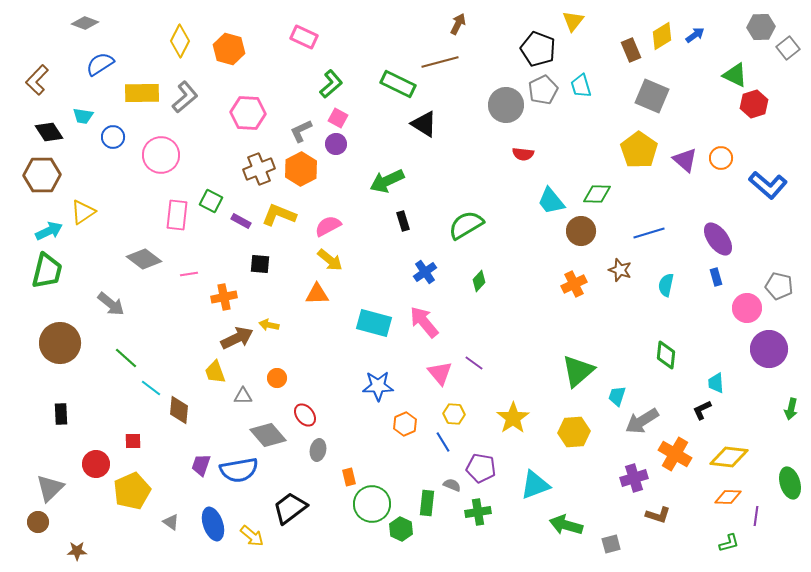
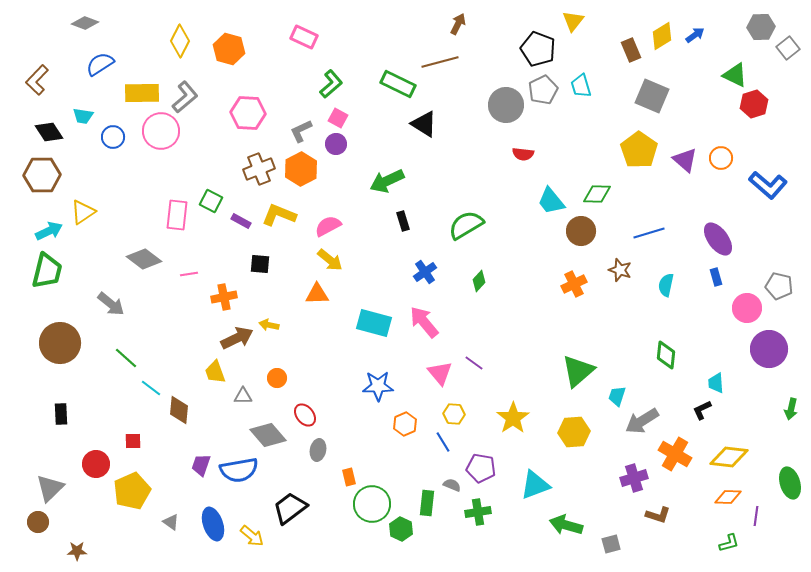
pink circle at (161, 155): moved 24 px up
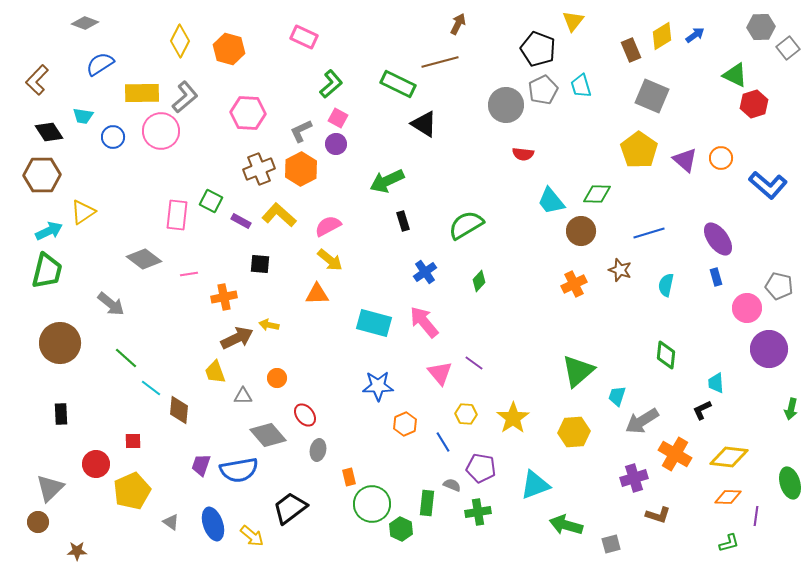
yellow L-shape at (279, 215): rotated 20 degrees clockwise
yellow hexagon at (454, 414): moved 12 px right
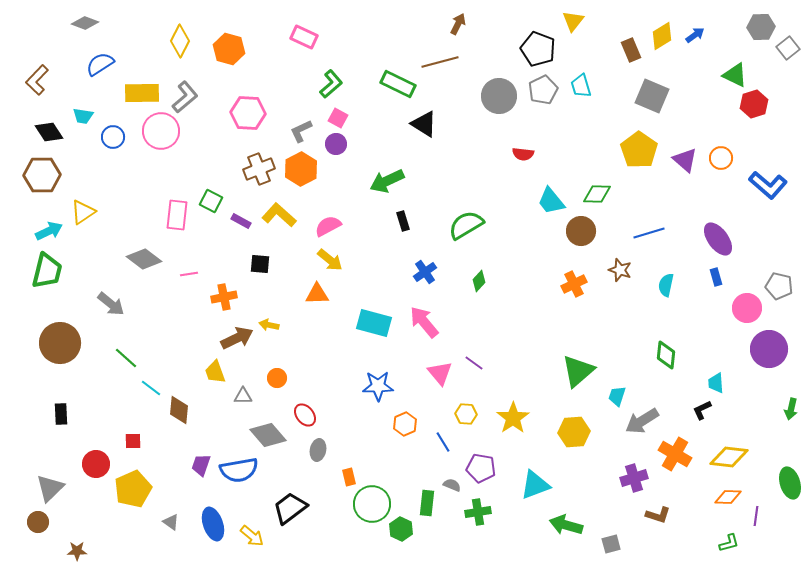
gray circle at (506, 105): moved 7 px left, 9 px up
yellow pentagon at (132, 491): moved 1 px right, 2 px up
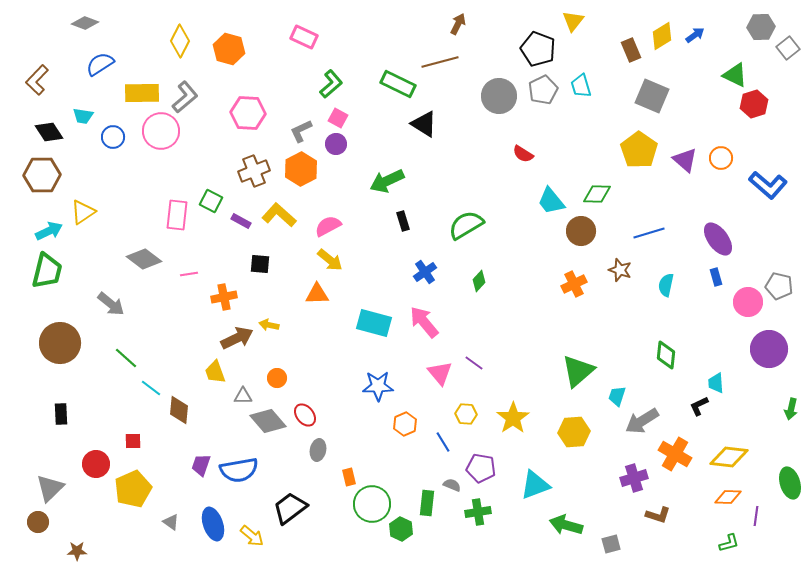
red semicircle at (523, 154): rotated 25 degrees clockwise
brown cross at (259, 169): moved 5 px left, 2 px down
pink circle at (747, 308): moved 1 px right, 6 px up
black L-shape at (702, 410): moved 3 px left, 4 px up
gray diamond at (268, 435): moved 14 px up
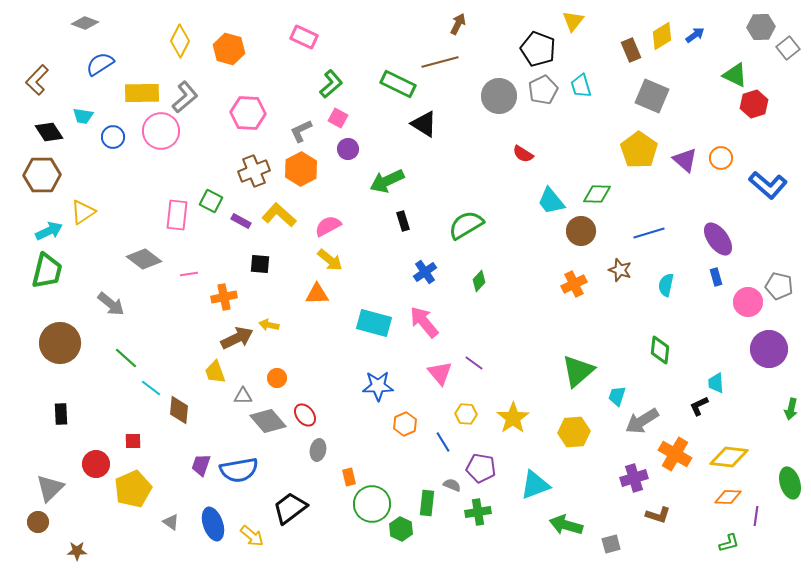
purple circle at (336, 144): moved 12 px right, 5 px down
green diamond at (666, 355): moved 6 px left, 5 px up
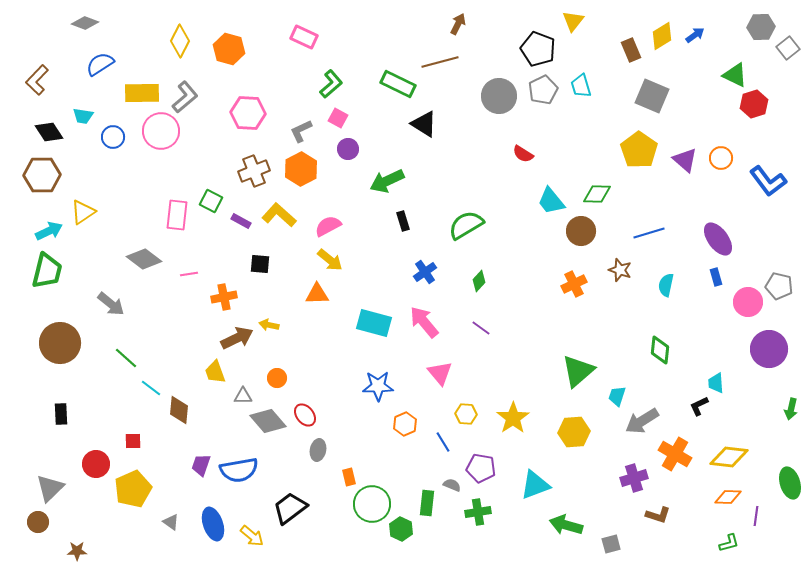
blue L-shape at (768, 185): moved 4 px up; rotated 12 degrees clockwise
purple line at (474, 363): moved 7 px right, 35 px up
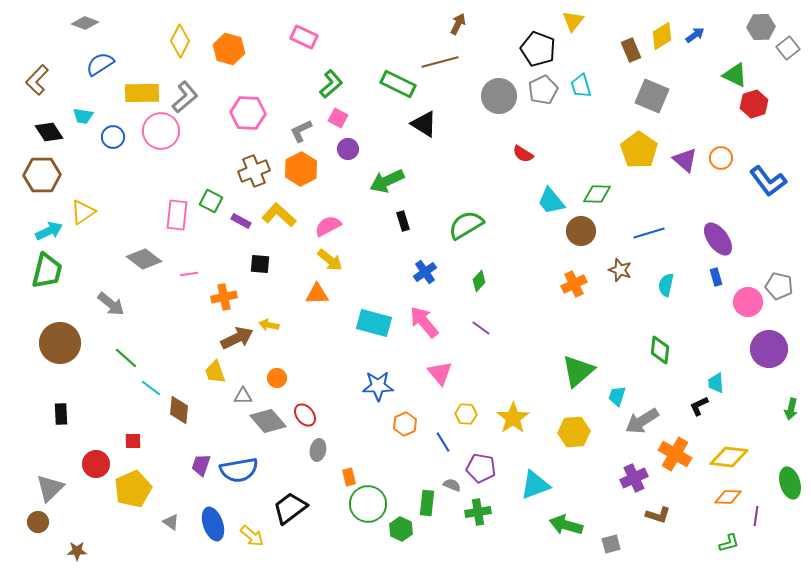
purple cross at (634, 478): rotated 8 degrees counterclockwise
green circle at (372, 504): moved 4 px left
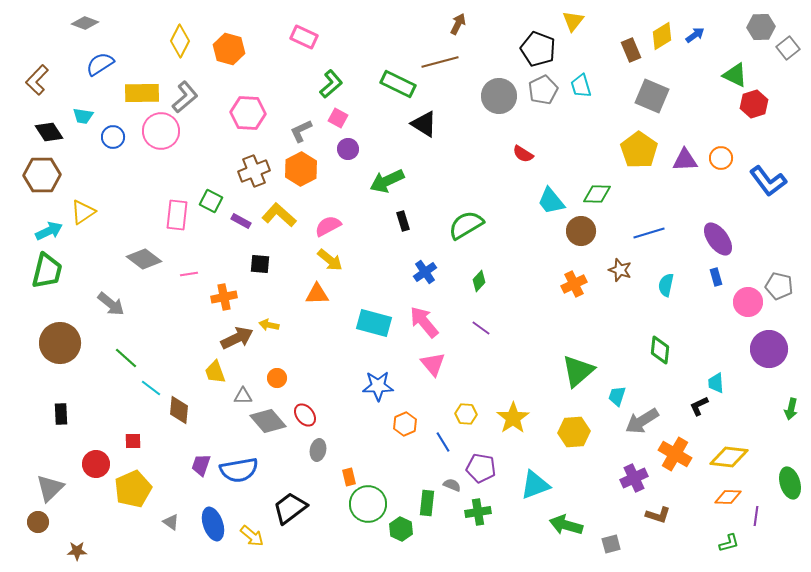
purple triangle at (685, 160): rotated 44 degrees counterclockwise
pink triangle at (440, 373): moved 7 px left, 9 px up
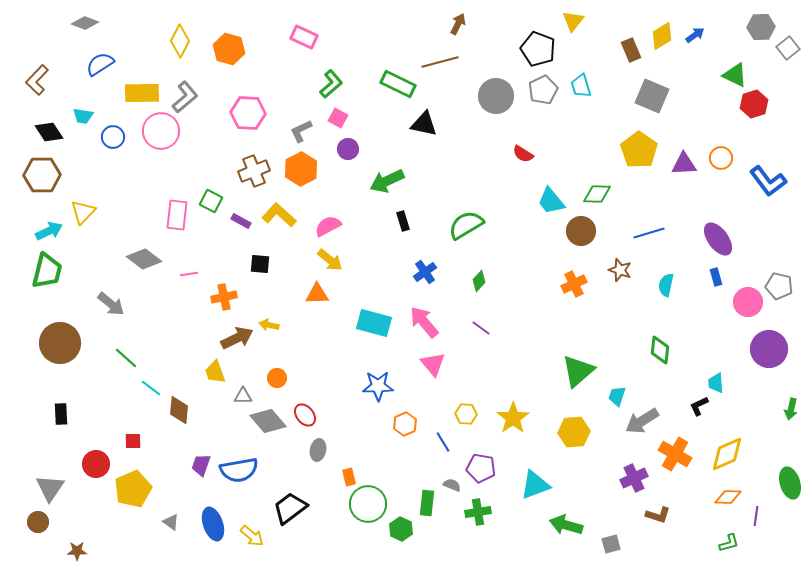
gray circle at (499, 96): moved 3 px left
black triangle at (424, 124): rotated 20 degrees counterclockwise
purple triangle at (685, 160): moved 1 px left, 4 px down
yellow triangle at (83, 212): rotated 12 degrees counterclockwise
yellow diamond at (729, 457): moved 2 px left, 3 px up; rotated 30 degrees counterclockwise
gray triangle at (50, 488): rotated 12 degrees counterclockwise
